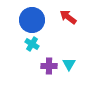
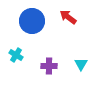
blue circle: moved 1 px down
cyan cross: moved 16 px left, 11 px down
cyan triangle: moved 12 px right
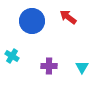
cyan cross: moved 4 px left, 1 px down
cyan triangle: moved 1 px right, 3 px down
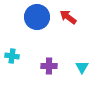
blue circle: moved 5 px right, 4 px up
cyan cross: rotated 24 degrees counterclockwise
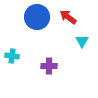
cyan triangle: moved 26 px up
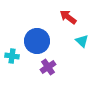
blue circle: moved 24 px down
cyan triangle: rotated 16 degrees counterclockwise
purple cross: moved 1 px left, 1 px down; rotated 35 degrees counterclockwise
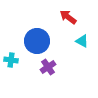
cyan triangle: rotated 16 degrees counterclockwise
cyan cross: moved 1 px left, 4 px down
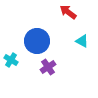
red arrow: moved 5 px up
cyan cross: rotated 24 degrees clockwise
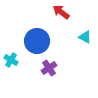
red arrow: moved 7 px left
cyan triangle: moved 3 px right, 4 px up
purple cross: moved 1 px right, 1 px down
